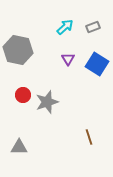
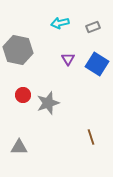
cyan arrow: moved 5 px left, 4 px up; rotated 150 degrees counterclockwise
gray star: moved 1 px right, 1 px down
brown line: moved 2 px right
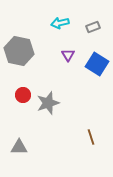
gray hexagon: moved 1 px right, 1 px down
purple triangle: moved 4 px up
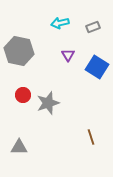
blue square: moved 3 px down
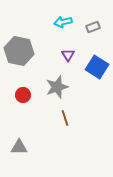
cyan arrow: moved 3 px right, 1 px up
gray star: moved 9 px right, 16 px up
brown line: moved 26 px left, 19 px up
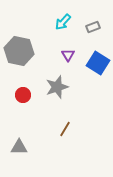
cyan arrow: rotated 36 degrees counterclockwise
blue square: moved 1 px right, 4 px up
brown line: moved 11 px down; rotated 49 degrees clockwise
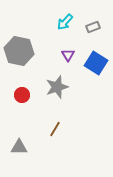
cyan arrow: moved 2 px right
blue square: moved 2 px left
red circle: moved 1 px left
brown line: moved 10 px left
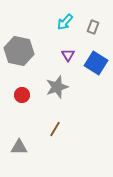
gray rectangle: rotated 48 degrees counterclockwise
